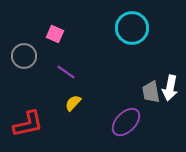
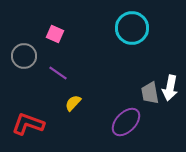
purple line: moved 8 px left, 1 px down
gray trapezoid: moved 1 px left, 1 px down
red L-shape: rotated 148 degrees counterclockwise
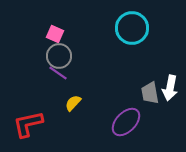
gray circle: moved 35 px right
red L-shape: rotated 32 degrees counterclockwise
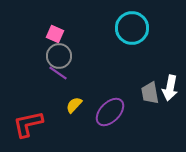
yellow semicircle: moved 1 px right, 2 px down
purple ellipse: moved 16 px left, 10 px up
